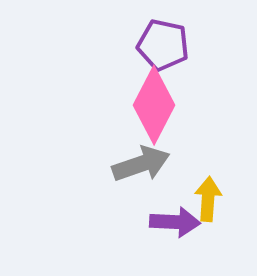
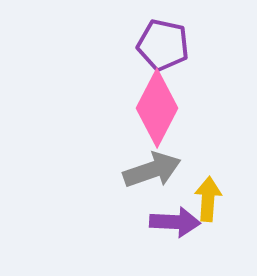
pink diamond: moved 3 px right, 3 px down
gray arrow: moved 11 px right, 6 px down
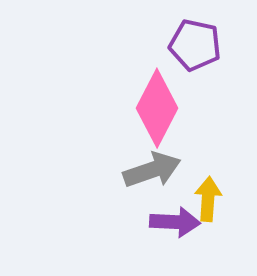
purple pentagon: moved 32 px right
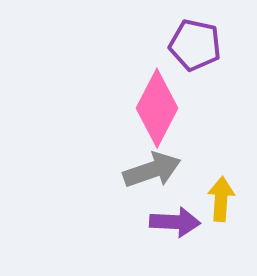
yellow arrow: moved 13 px right
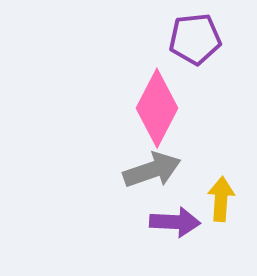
purple pentagon: moved 6 px up; rotated 18 degrees counterclockwise
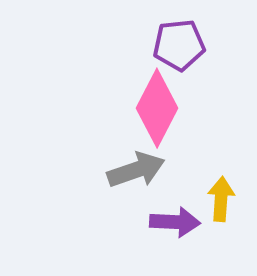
purple pentagon: moved 16 px left, 6 px down
gray arrow: moved 16 px left
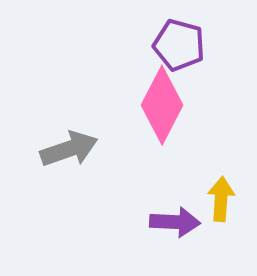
purple pentagon: rotated 21 degrees clockwise
pink diamond: moved 5 px right, 3 px up
gray arrow: moved 67 px left, 21 px up
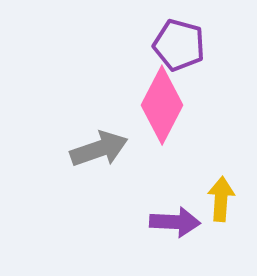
gray arrow: moved 30 px right
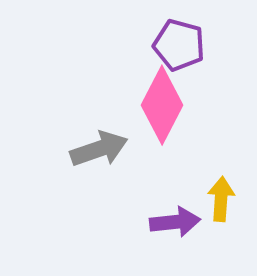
purple arrow: rotated 9 degrees counterclockwise
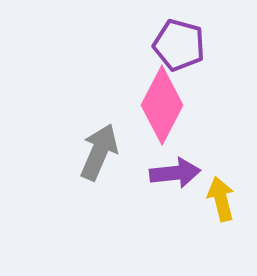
gray arrow: moved 3 px down; rotated 48 degrees counterclockwise
yellow arrow: rotated 18 degrees counterclockwise
purple arrow: moved 49 px up
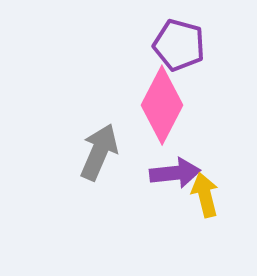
yellow arrow: moved 16 px left, 4 px up
